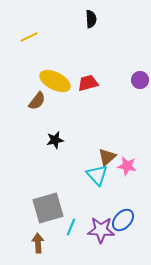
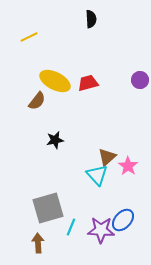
pink star: moved 1 px right; rotated 24 degrees clockwise
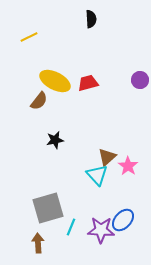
brown semicircle: moved 2 px right
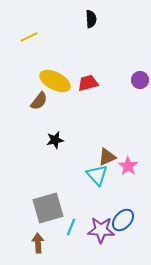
brown triangle: rotated 18 degrees clockwise
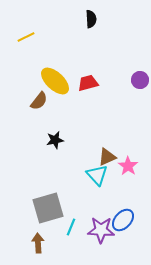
yellow line: moved 3 px left
yellow ellipse: rotated 16 degrees clockwise
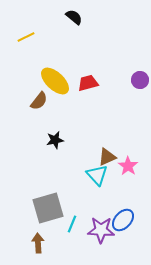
black semicircle: moved 17 px left, 2 px up; rotated 48 degrees counterclockwise
cyan line: moved 1 px right, 3 px up
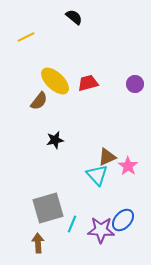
purple circle: moved 5 px left, 4 px down
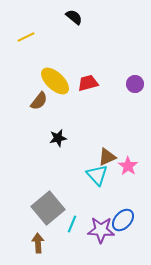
black star: moved 3 px right, 2 px up
gray square: rotated 24 degrees counterclockwise
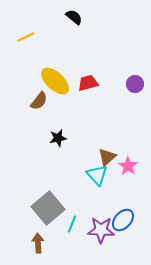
brown triangle: rotated 18 degrees counterclockwise
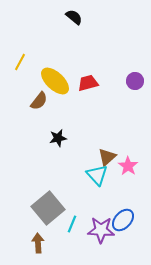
yellow line: moved 6 px left, 25 px down; rotated 36 degrees counterclockwise
purple circle: moved 3 px up
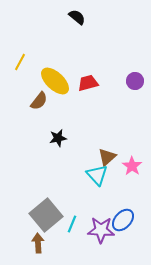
black semicircle: moved 3 px right
pink star: moved 4 px right
gray square: moved 2 px left, 7 px down
